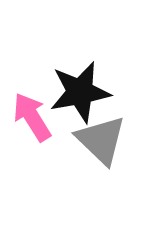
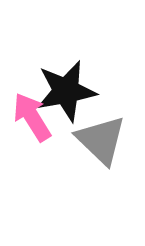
black star: moved 14 px left, 1 px up
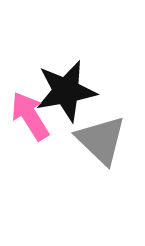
pink arrow: moved 2 px left, 1 px up
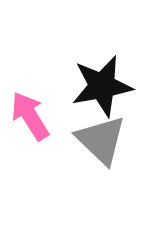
black star: moved 36 px right, 5 px up
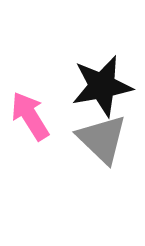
gray triangle: moved 1 px right, 1 px up
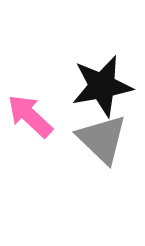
pink arrow: rotated 15 degrees counterclockwise
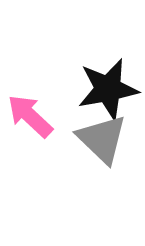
black star: moved 6 px right, 3 px down
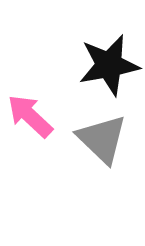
black star: moved 1 px right, 24 px up
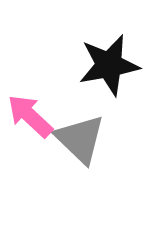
gray triangle: moved 22 px left
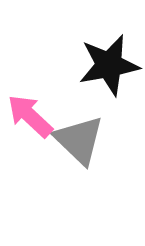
gray triangle: moved 1 px left, 1 px down
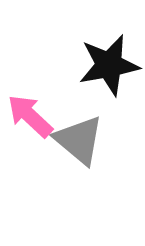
gray triangle: rotated 4 degrees counterclockwise
